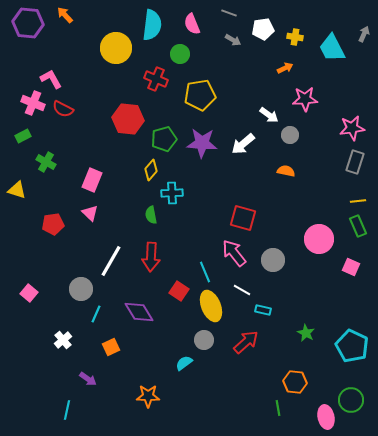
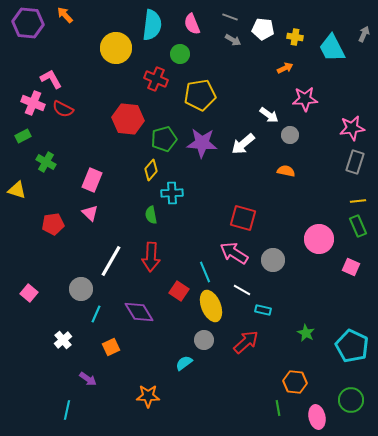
gray line at (229, 13): moved 1 px right, 4 px down
white pentagon at (263, 29): rotated 15 degrees clockwise
pink arrow at (234, 253): rotated 20 degrees counterclockwise
pink ellipse at (326, 417): moved 9 px left
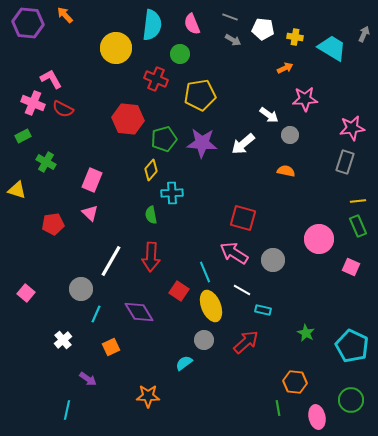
cyan trapezoid at (332, 48): rotated 148 degrees clockwise
gray rectangle at (355, 162): moved 10 px left
pink square at (29, 293): moved 3 px left
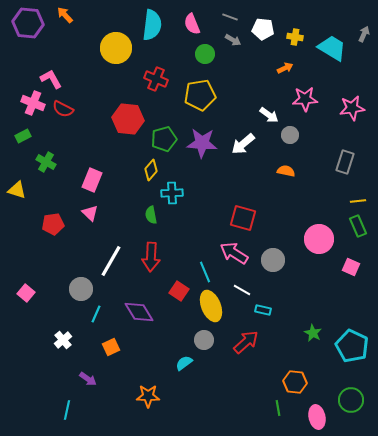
green circle at (180, 54): moved 25 px right
pink star at (352, 128): moved 20 px up
green star at (306, 333): moved 7 px right
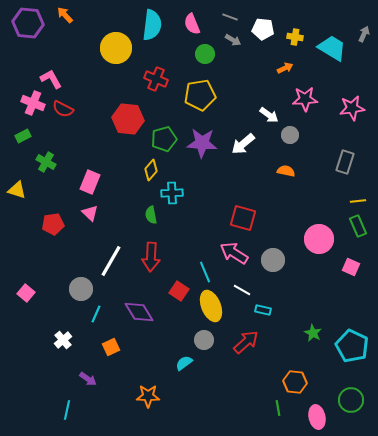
pink rectangle at (92, 180): moved 2 px left, 2 px down
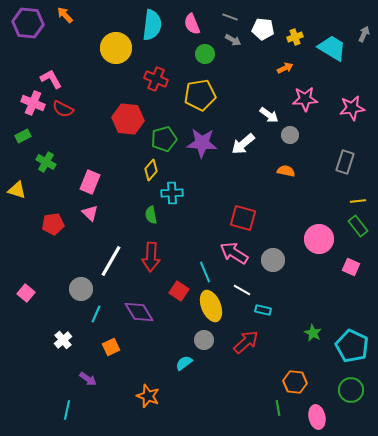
yellow cross at (295, 37): rotated 28 degrees counterclockwise
green rectangle at (358, 226): rotated 15 degrees counterclockwise
orange star at (148, 396): rotated 20 degrees clockwise
green circle at (351, 400): moved 10 px up
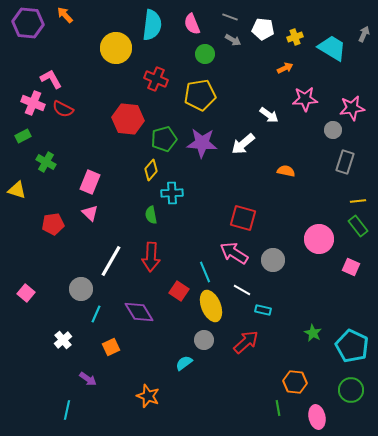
gray circle at (290, 135): moved 43 px right, 5 px up
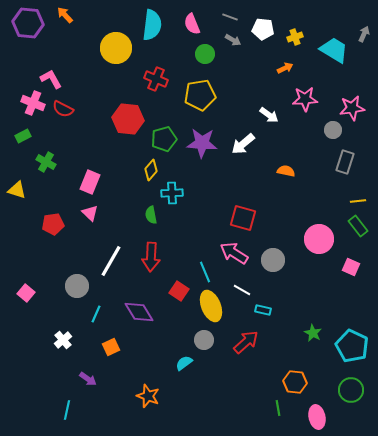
cyan trapezoid at (332, 48): moved 2 px right, 2 px down
gray circle at (81, 289): moved 4 px left, 3 px up
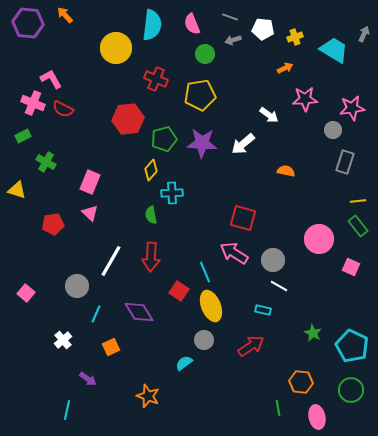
gray arrow at (233, 40): rotated 133 degrees clockwise
red hexagon at (128, 119): rotated 12 degrees counterclockwise
white line at (242, 290): moved 37 px right, 4 px up
red arrow at (246, 342): moved 5 px right, 4 px down; rotated 8 degrees clockwise
orange hexagon at (295, 382): moved 6 px right
